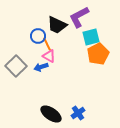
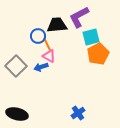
black trapezoid: rotated 150 degrees clockwise
black ellipse: moved 34 px left; rotated 20 degrees counterclockwise
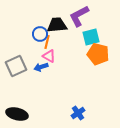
purple L-shape: moved 1 px up
blue circle: moved 2 px right, 2 px up
orange line: moved 2 px up; rotated 40 degrees clockwise
orange pentagon: rotated 30 degrees counterclockwise
gray square: rotated 20 degrees clockwise
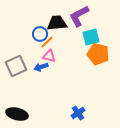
black trapezoid: moved 2 px up
orange line: rotated 32 degrees clockwise
pink triangle: rotated 16 degrees counterclockwise
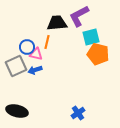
blue circle: moved 13 px left, 13 px down
orange line: rotated 32 degrees counterclockwise
pink triangle: moved 13 px left, 2 px up
blue arrow: moved 6 px left, 3 px down
black ellipse: moved 3 px up
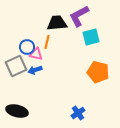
orange pentagon: moved 18 px down
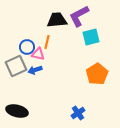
black trapezoid: moved 3 px up
pink triangle: moved 2 px right
orange pentagon: moved 1 px left, 2 px down; rotated 25 degrees clockwise
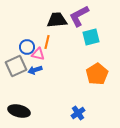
black ellipse: moved 2 px right
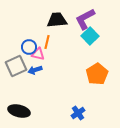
purple L-shape: moved 6 px right, 3 px down
cyan square: moved 1 px left, 1 px up; rotated 30 degrees counterclockwise
blue circle: moved 2 px right
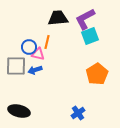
black trapezoid: moved 1 px right, 2 px up
cyan square: rotated 24 degrees clockwise
gray square: rotated 25 degrees clockwise
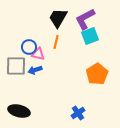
black trapezoid: rotated 55 degrees counterclockwise
orange line: moved 9 px right
